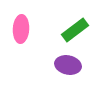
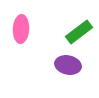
green rectangle: moved 4 px right, 2 px down
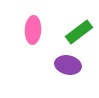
pink ellipse: moved 12 px right, 1 px down
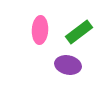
pink ellipse: moved 7 px right
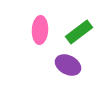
purple ellipse: rotated 15 degrees clockwise
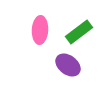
purple ellipse: rotated 10 degrees clockwise
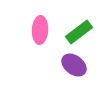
purple ellipse: moved 6 px right
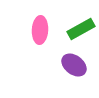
green rectangle: moved 2 px right, 3 px up; rotated 8 degrees clockwise
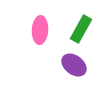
green rectangle: rotated 32 degrees counterclockwise
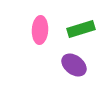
green rectangle: rotated 44 degrees clockwise
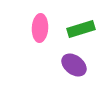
pink ellipse: moved 2 px up
